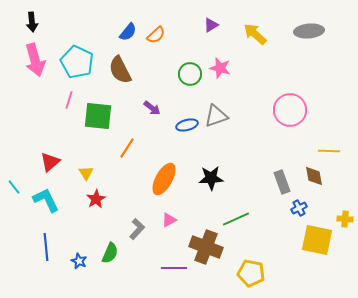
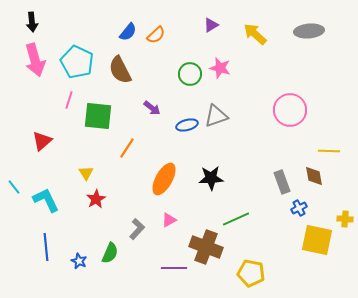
red triangle: moved 8 px left, 21 px up
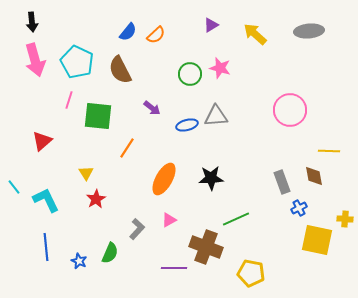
gray triangle: rotated 15 degrees clockwise
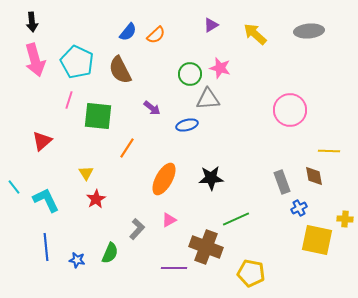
gray triangle: moved 8 px left, 17 px up
blue star: moved 2 px left, 1 px up; rotated 14 degrees counterclockwise
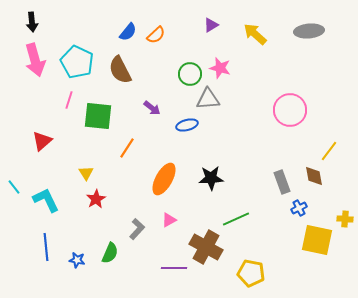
yellow line: rotated 55 degrees counterclockwise
brown cross: rotated 8 degrees clockwise
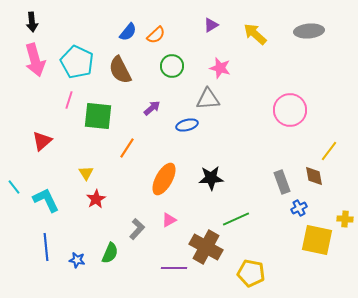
green circle: moved 18 px left, 8 px up
purple arrow: rotated 78 degrees counterclockwise
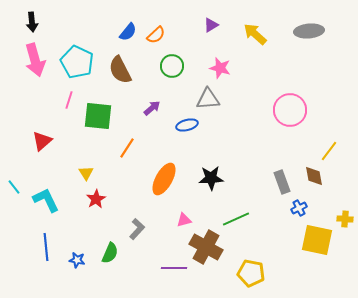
pink triangle: moved 15 px right; rotated 14 degrees clockwise
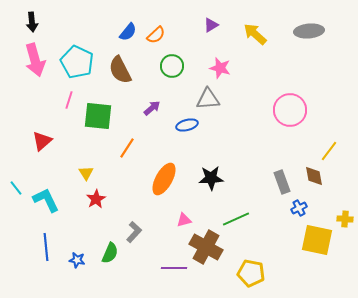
cyan line: moved 2 px right, 1 px down
gray L-shape: moved 3 px left, 3 px down
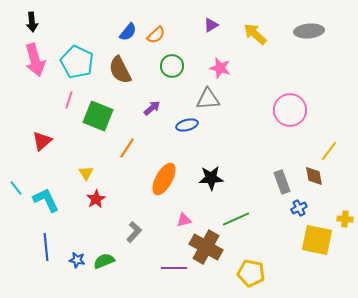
green square: rotated 16 degrees clockwise
green semicircle: moved 6 px left, 8 px down; rotated 135 degrees counterclockwise
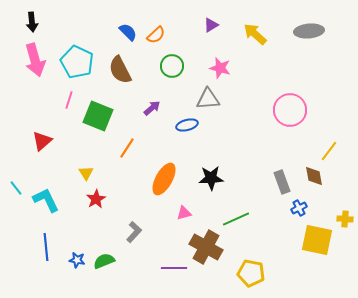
blue semicircle: rotated 84 degrees counterclockwise
pink triangle: moved 7 px up
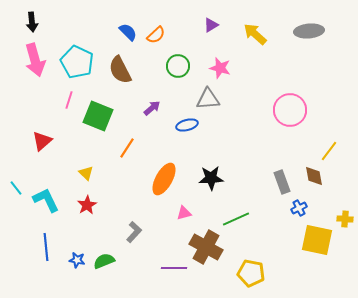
green circle: moved 6 px right
yellow triangle: rotated 14 degrees counterclockwise
red star: moved 9 px left, 6 px down
